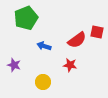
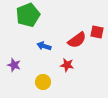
green pentagon: moved 2 px right, 3 px up
red star: moved 3 px left
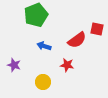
green pentagon: moved 8 px right
red square: moved 3 px up
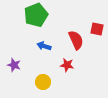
red semicircle: moved 1 px left; rotated 78 degrees counterclockwise
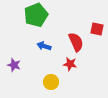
red semicircle: moved 2 px down
red star: moved 3 px right, 1 px up
yellow circle: moved 8 px right
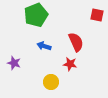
red square: moved 14 px up
purple star: moved 2 px up
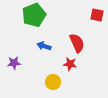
green pentagon: moved 2 px left
red semicircle: moved 1 px right, 1 px down
purple star: rotated 24 degrees counterclockwise
yellow circle: moved 2 px right
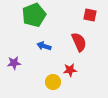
red square: moved 7 px left
red semicircle: moved 2 px right, 1 px up
red star: moved 6 px down; rotated 16 degrees counterclockwise
